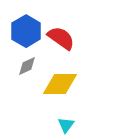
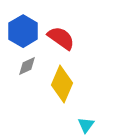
blue hexagon: moved 3 px left
yellow diamond: moved 2 px right; rotated 66 degrees counterclockwise
cyan triangle: moved 20 px right
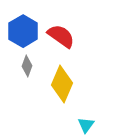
red semicircle: moved 2 px up
gray diamond: rotated 45 degrees counterclockwise
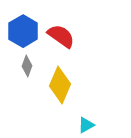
yellow diamond: moved 2 px left, 1 px down
cyan triangle: rotated 24 degrees clockwise
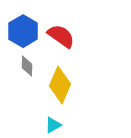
gray diamond: rotated 20 degrees counterclockwise
cyan triangle: moved 33 px left
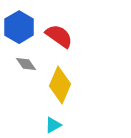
blue hexagon: moved 4 px left, 4 px up
red semicircle: moved 2 px left
gray diamond: moved 1 px left, 2 px up; rotated 35 degrees counterclockwise
